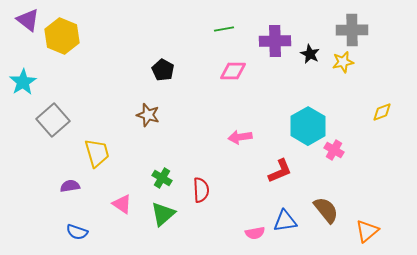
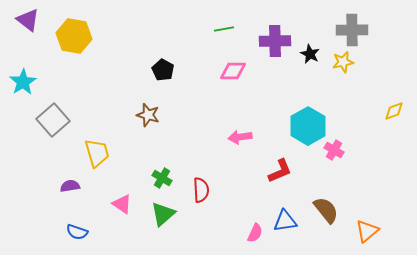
yellow hexagon: moved 12 px right; rotated 12 degrees counterclockwise
yellow diamond: moved 12 px right, 1 px up
pink semicircle: rotated 54 degrees counterclockwise
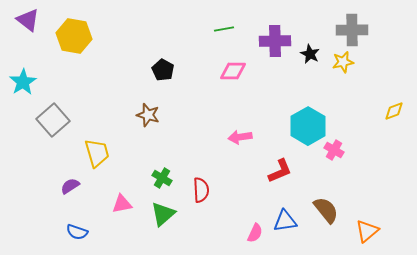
purple semicircle: rotated 24 degrees counterclockwise
pink triangle: rotated 45 degrees counterclockwise
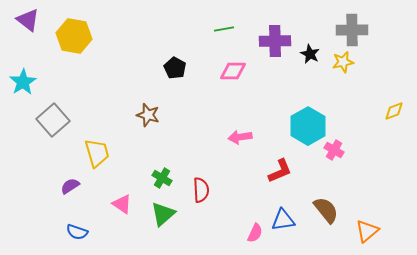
black pentagon: moved 12 px right, 2 px up
pink triangle: rotated 45 degrees clockwise
blue triangle: moved 2 px left, 1 px up
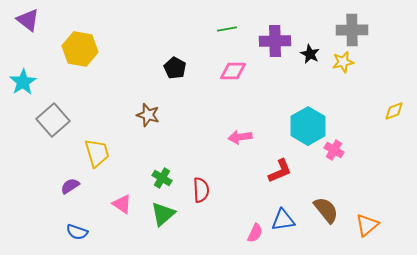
green line: moved 3 px right
yellow hexagon: moved 6 px right, 13 px down
orange triangle: moved 6 px up
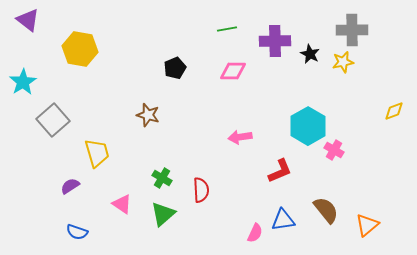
black pentagon: rotated 20 degrees clockwise
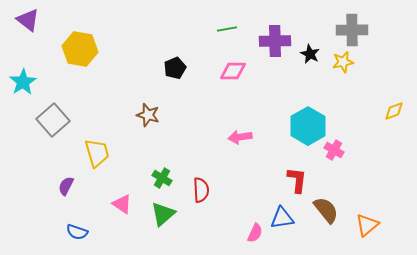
red L-shape: moved 17 px right, 9 px down; rotated 60 degrees counterclockwise
purple semicircle: moved 4 px left; rotated 30 degrees counterclockwise
blue triangle: moved 1 px left, 2 px up
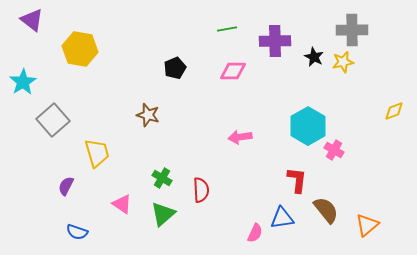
purple triangle: moved 4 px right
black star: moved 4 px right, 3 px down
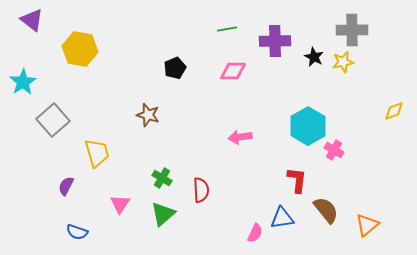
pink triangle: moved 2 px left; rotated 30 degrees clockwise
